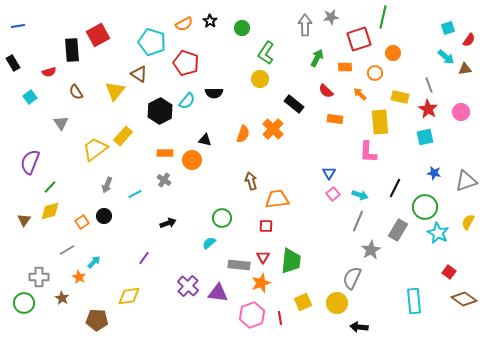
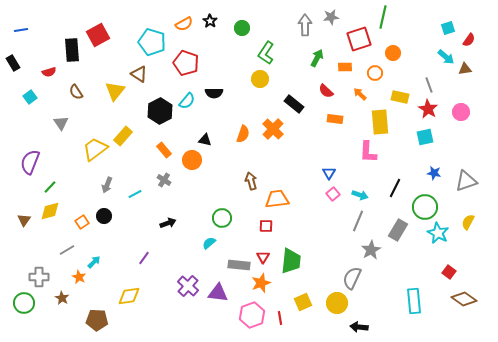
blue line at (18, 26): moved 3 px right, 4 px down
orange rectangle at (165, 153): moved 1 px left, 3 px up; rotated 49 degrees clockwise
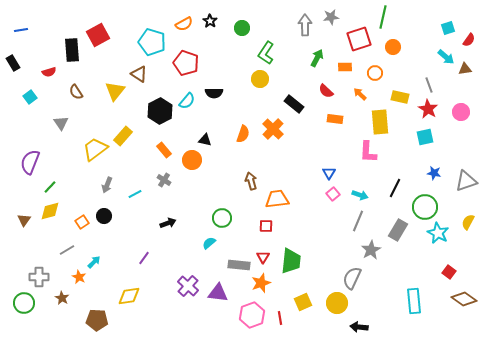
orange circle at (393, 53): moved 6 px up
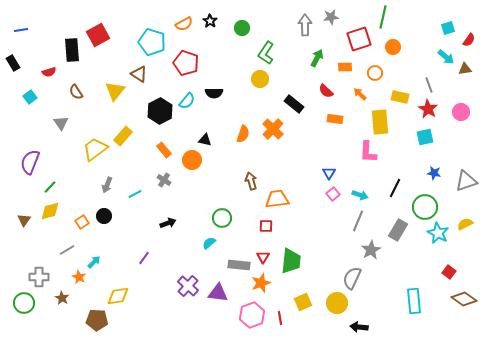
yellow semicircle at (468, 222): moved 3 px left, 2 px down; rotated 35 degrees clockwise
yellow diamond at (129, 296): moved 11 px left
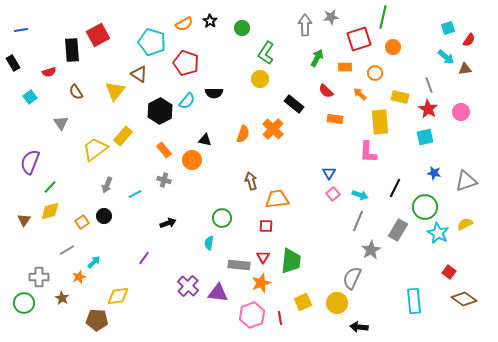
gray cross at (164, 180): rotated 16 degrees counterclockwise
cyan semicircle at (209, 243): rotated 40 degrees counterclockwise
orange star at (79, 277): rotated 24 degrees clockwise
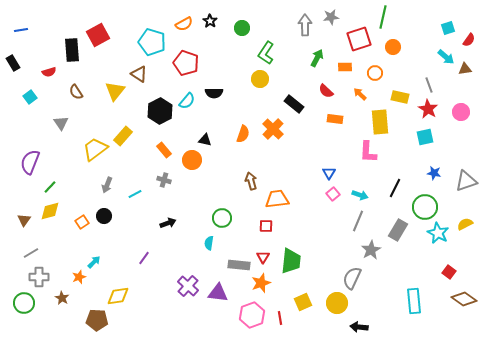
gray line at (67, 250): moved 36 px left, 3 px down
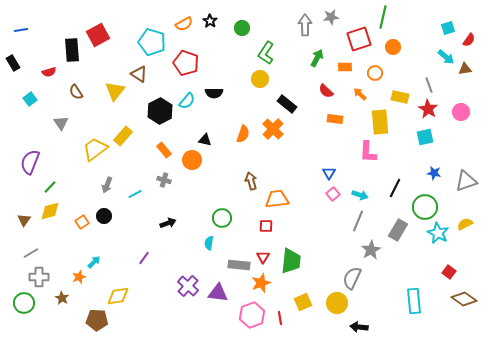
cyan square at (30, 97): moved 2 px down
black rectangle at (294, 104): moved 7 px left
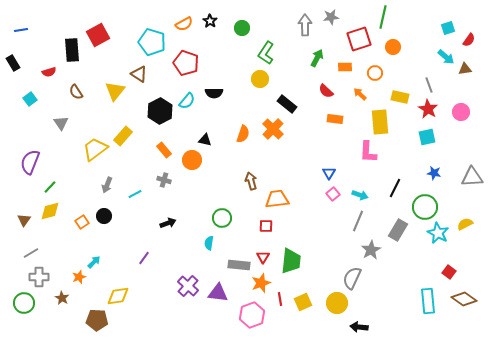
cyan square at (425, 137): moved 2 px right
gray triangle at (466, 181): moved 6 px right, 4 px up; rotated 15 degrees clockwise
cyan rectangle at (414, 301): moved 14 px right
red line at (280, 318): moved 19 px up
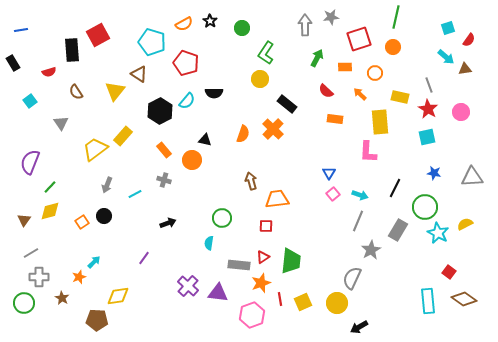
green line at (383, 17): moved 13 px right
cyan square at (30, 99): moved 2 px down
red triangle at (263, 257): rotated 24 degrees clockwise
black arrow at (359, 327): rotated 36 degrees counterclockwise
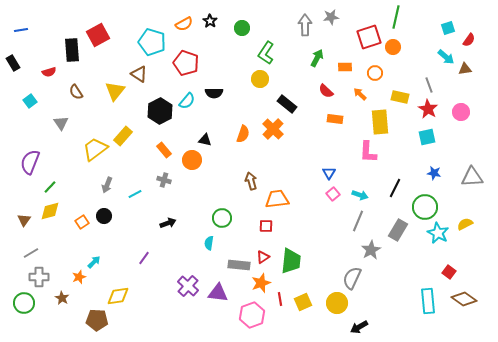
red square at (359, 39): moved 10 px right, 2 px up
